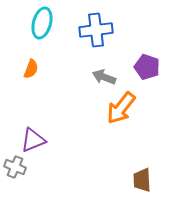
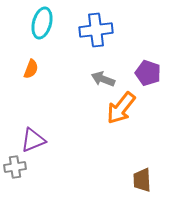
purple pentagon: moved 1 px right, 6 px down
gray arrow: moved 1 px left, 2 px down
gray cross: rotated 30 degrees counterclockwise
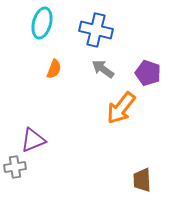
blue cross: rotated 20 degrees clockwise
orange semicircle: moved 23 px right
gray arrow: moved 10 px up; rotated 15 degrees clockwise
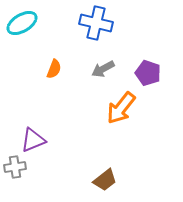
cyan ellipse: moved 20 px left; rotated 44 degrees clockwise
blue cross: moved 7 px up
gray arrow: rotated 65 degrees counterclockwise
brown trapezoid: moved 37 px left; rotated 125 degrees counterclockwise
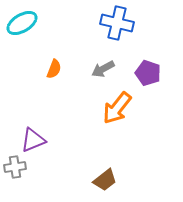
blue cross: moved 21 px right
orange arrow: moved 4 px left
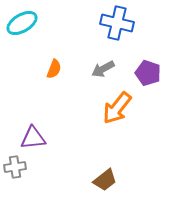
purple triangle: moved 2 px up; rotated 16 degrees clockwise
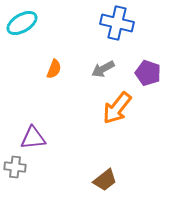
gray cross: rotated 15 degrees clockwise
